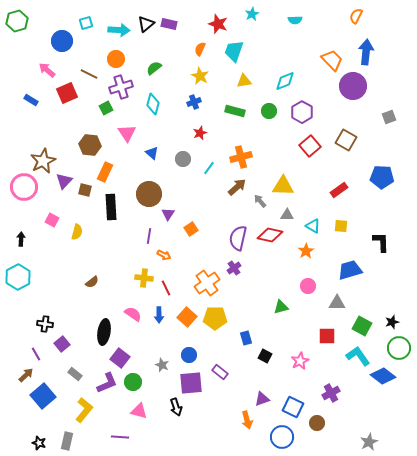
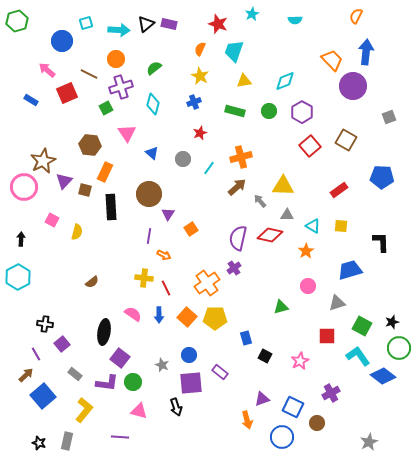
gray triangle at (337, 303): rotated 18 degrees counterclockwise
purple L-shape at (107, 383): rotated 30 degrees clockwise
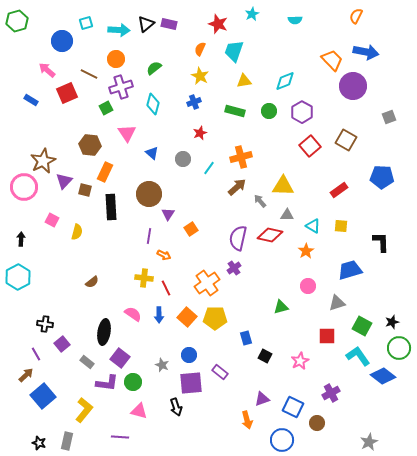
blue arrow at (366, 52): rotated 95 degrees clockwise
gray rectangle at (75, 374): moved 12 px right, 12 px up
blue circle at (282, 437): moved 3 px down
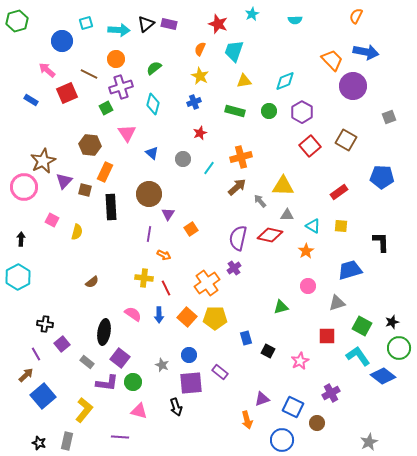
red rectangle at (339, 190): moved 2 px down
purple line at (149, 236): moved 2 px up
black square at (265, 356): moved 3 px right, 5 px up
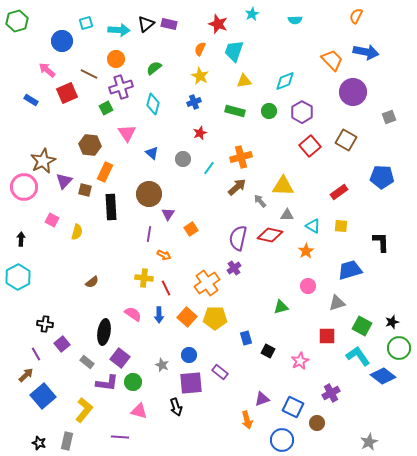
purple circle at (353, 86): moved 6 px down
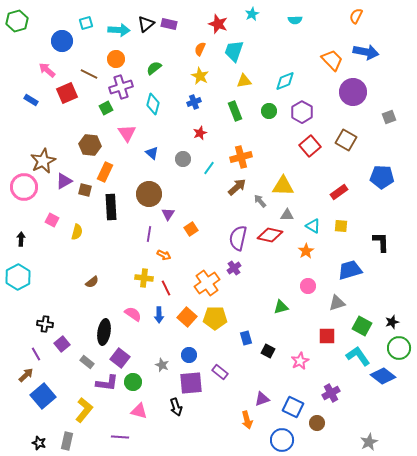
green rectangle at (235, 111): rotated 54 degrees clockwise
purple triangle at (64, 181): rotated 18 degrees clockwise
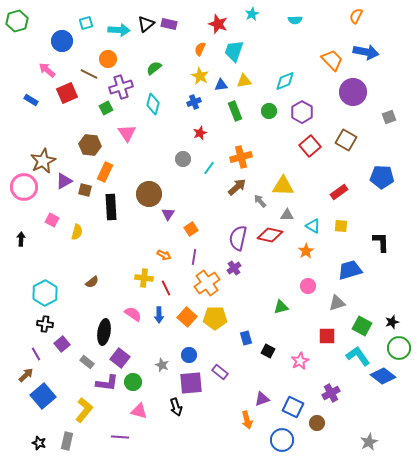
orange circle at (116, 59): moved 8 px left
blue triangle at (152, 153): moved 69 px right, 68 px up; rotated 48 degrees counterclockwise
purple line at (149, 234): moved 45 px right, 23 px down
cyan hexagon at (18, 277): moved 27 px right, 16 px down
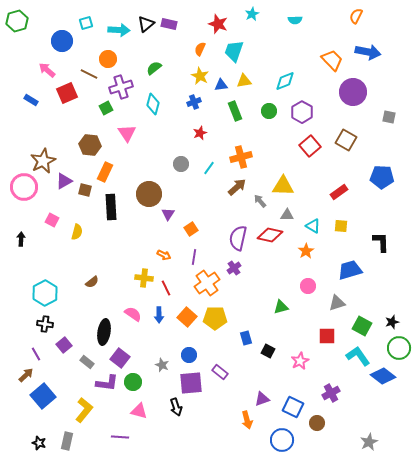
blue arrow at (366, 52): moved 2 px right
gray square at (389, 117): rotated 32 degrees clockwise
gray circle at (183, 159): moved 2 px left, 5 px down
purple square at (62, 344): moved 2 px right, 1 px down
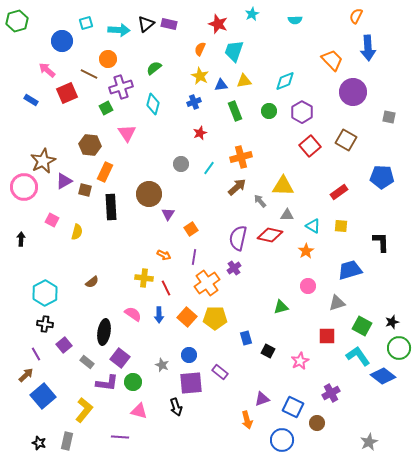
blue arrow at (368, 52): moved 4 px up; rotated 75 degrees clockwise
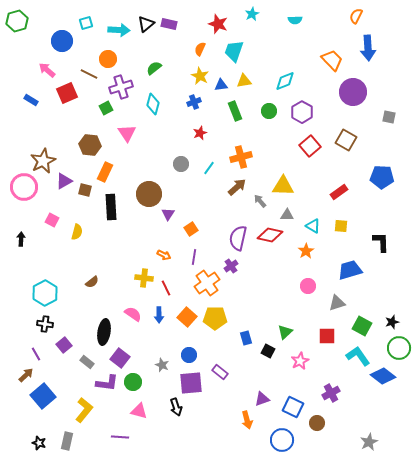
purple cross at (234, 268): moved 3 px left, 2 px up
green triangle at (281, 307): moved 4 px right, 25 px down; rotated 28 degrees counterclockwise
